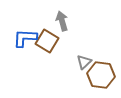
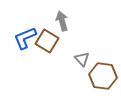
blue L-shape: rotated 25 degrees counterclockwise
gray triangle: moved 2 px left, 3 px up; rotated 28 degrees counterclockwise
brown hexagon: moved 2 px right, 1 px down
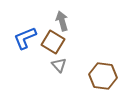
brown square: moved 6 px right, 1 px down
gray triangle: moved 23 px left, 6 px down
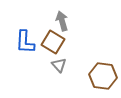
blue L-shape: moved 4 px down; rotated 65 degrees counterclockwise
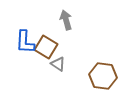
gray arrow: moved 4 px right, 1 px up
brown square: moved 7 px left, 5 px down
gray triangle: moved 1 px left, 1 px up; rotated 14 degrees counterclockwise
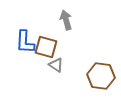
brown square: rotated 15 degrees counterclockwise
gray triangle: moved 2 px left, 1 px down
brown hexagon: moved 2 px left
